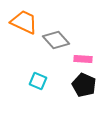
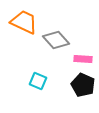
black pentagon: moved 1 px left
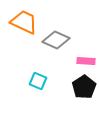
gray diamond: rotated 24 degrees counterclockwise
pink rectangle: moved 3 px right, 2 px down
black pentagon: moved 1 px right, 2 px down; rotated 15 degrees clockwise
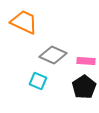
gray diamond: moved 3 px left, 15 px down
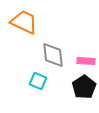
gray diamond: rotated 60 degrees clockwise
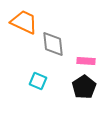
gray diamond: moved 11 px up
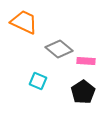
gray diamond: moved 6 px right, 5 px down; rotated 44 degrees counterclockwise
black pentagon: moved 1 px left, 5 px down
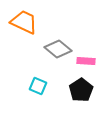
gray diamond: moved 1 px left
cyan square: moved 5 px down
black pentagon: moved 2 px left, 2 px up
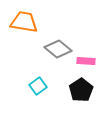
orange trapezoid: rotated 16 degrees counterclockwise
cyan square: rotated 30 degrees clockwise
